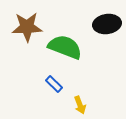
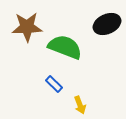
black ellipse: rotated 16 degrees counterclockwise
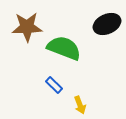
green semicircle: moved 1 px left, 1 px down
blue rectangle: moved 1 px down
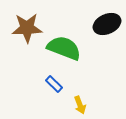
brown star: moved 1 px down
blue rectangle: moved 1 px up
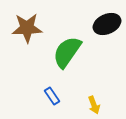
green semicircle: moved 3 px right, 4 px down; rotated 76 degrees counterclockwise
blue rectangle: moved 2 px left, 12 px down; rotated 12 degrees clockwise
yellow arrow: moved 14 px right
